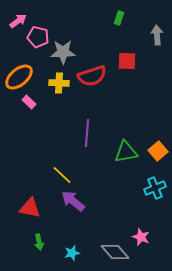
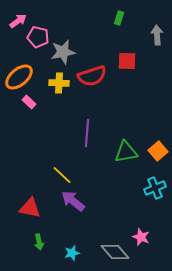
gray star: rotated 10 degrees counterclockwise
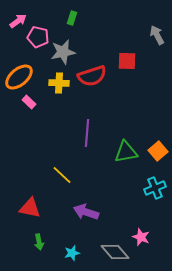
green rectangle: moved 47 px left
gray arrow: rotated 24 degrees counterclockwise
purple arrow: moved 13 px right, 11 px down; rotated 20 degrees counterclockwise
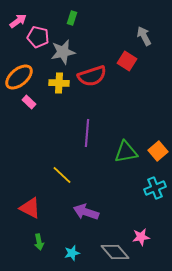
gray arrow: moved 13 px left, 1 px down
red square: rotated 30 degrees clockwise
red triangle: rotated 15 degrees clockwise
pink star: rotated 30 degrees counterclockwise
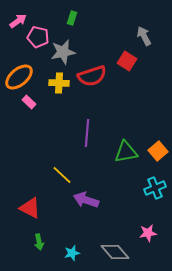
purple arrow: moved 12 px up
pink star: moved 7 px right, 4 px up
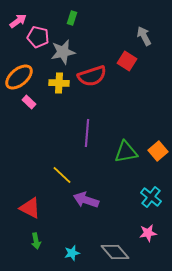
cyan cross: moved 4 px left, 9 px down; rotated 30 degrees counterclockwise
green arrow: moved 3 px left, 1 px up
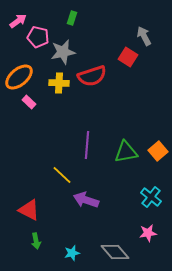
red square: moved 1 px right, 4 px up
purple line: moved 12 px down
red triangle: moved 1 px left, 2 px down
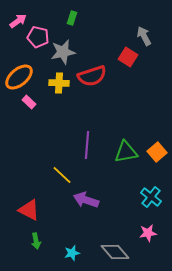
orange square: moved 1 px left, 1 px down
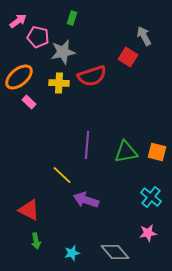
orange square: rotated 36 degrees counterclockwise
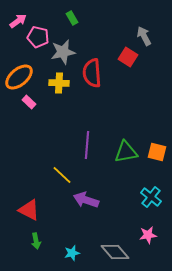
green rectangle: rotated 48 degrees counterclockwise
red semicircle: moved 3 px up; rotated 104 degrees clockwise
pink star: moved 2 px down
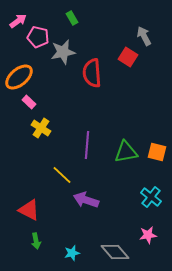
yellow cross: moved 18 px left, 45 px down; rotated 30 degrees clockwise
